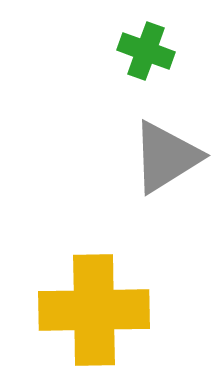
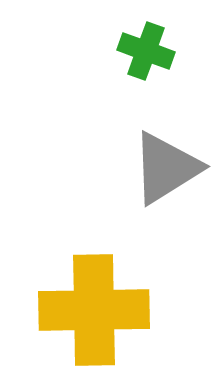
gray triangle: moved 11 px down
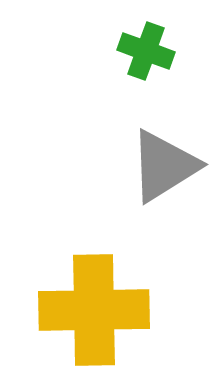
gray triangle: moved 2 px left, 2 px up
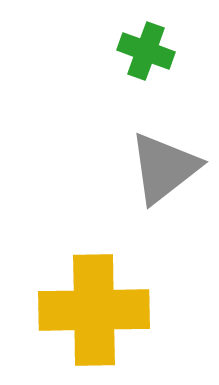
gray triangle: moved 2 px down; rotated 6 degrees counterclockwise
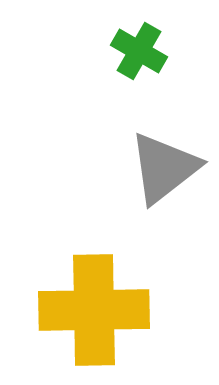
green cross: moved 7 px left; rotated 10 degrees clockwise
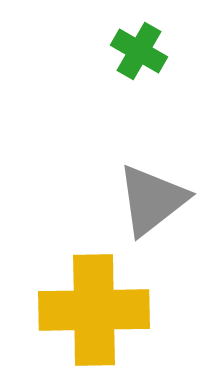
gray triangle: moved 12 px left, 32 px down
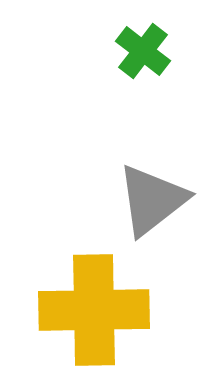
green cross: moved 4 px right; rotated 8 degrees clockwise
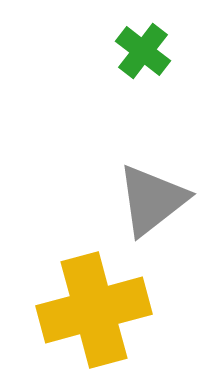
yellow cross: rotated 14 degrees counterclockwise
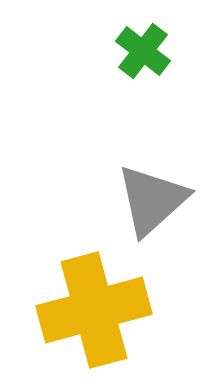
gray triangle: rotated 4 degrees counterclockwise
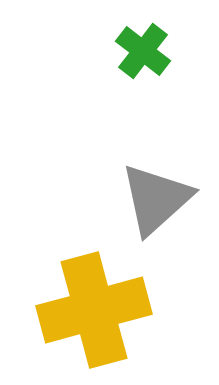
gray triangle: moved 4 px right, 1 px up
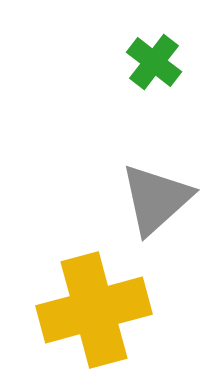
green cross: moved 11 px right, 11 px down
